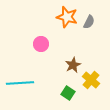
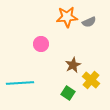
orange star: rotated 20 degrees counterclockwise
gray semicircle: rotated 40 degrees clockwise
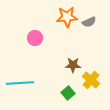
pink circle: moved 6 px left, 6 px up
brown star: rotated 28 degrees clockwise
green square: rotated 16 degrees clockwise
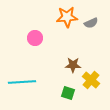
gray semicircle: moved 2 px right, 1 px down
cyan line: moved 2 px right, 1 px up
green square: rotated 32 degrees counterclockwise
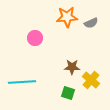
brown star: moved 1 px left, 2 px down
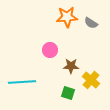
gray semicircle: rotated 56 degrees clockwise
pink circle: moved 15 px right, 12 px down
brown star: moved 1 px left, 1 px up
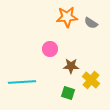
pink circle: moved 1 px up
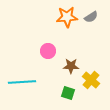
gray semicircle: moved 6 px up; rotated 64 degrees counterclockwise
pink circle: moved 2 px left, 2 px down
